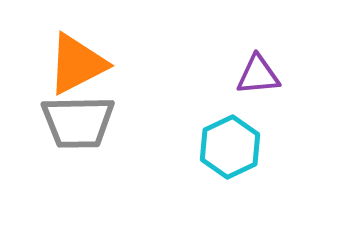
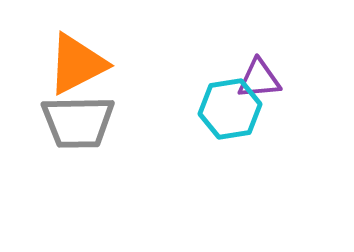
purple triangle: moved 1 px right, 4 px down
cyan hexagon: moved 38 px up; rotated 16 degrees clockwise
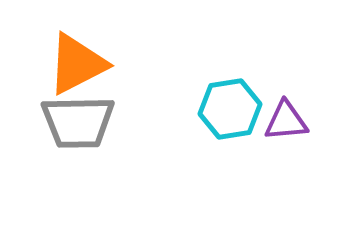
purple triangle: moved 27 px right, 42 px down
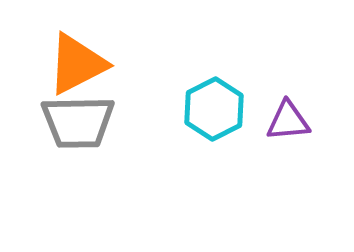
cyan hexagon: moved 16 px left; rotated 18 degrees counterclockwise
purple triangle: moved 2 px right
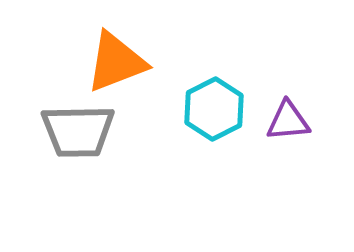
orange triangle: moved 39 px right, 2 px up; rotated 6 degrees clockwise
gray trapezoid: moved 9 px down
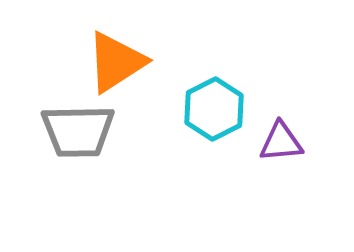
orange triangle: rotated 12 degrees counterclockwise
purple triangle: moved 7 px left, 21 px down
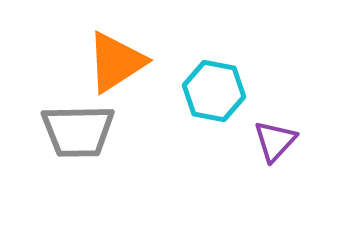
cyan hexagon: moved 18 px up; rotated 22 degrees counterclockwise
purple triangle: moved 6 px left, 1 px up; rotated 42 degrees counterclockwise
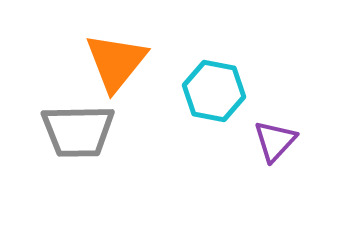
orange triangle: rotated 18 degrees counterclockwise
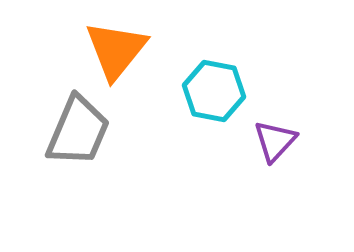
orange triangle: moved 12 px up
gray trapezoid: rotated 66 degrees counterclockwise
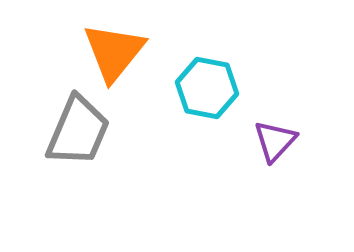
orange triangle: moved 2 px left, 2 px down
cyan hexagon: moved 7 px left, 3 px up
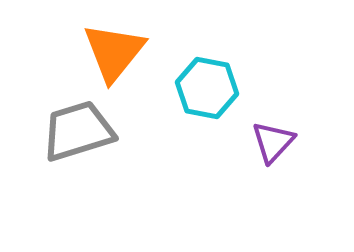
gray trapezoid: rotated 130 degrees counterclockwise
purple triangle: moved 2 px left, 1 px down
